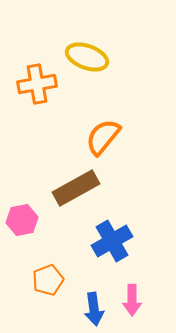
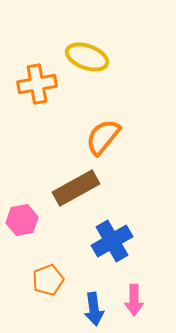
pink arrow: moved 2 px right
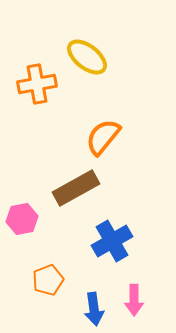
yellow ellipse: rotated 18 degrees clockwise
pink hexagon: moved 1 px up
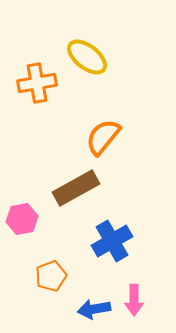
orange cross: moved 1 px up
orange pentagon: moved 3 px right, 4 px up
blue arrow: rotated 88 degrees clockwise
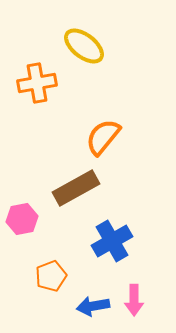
yellow ellipse: moved 3 px left, 11 px up
blue arrow: moved 1 px left, 3 px up
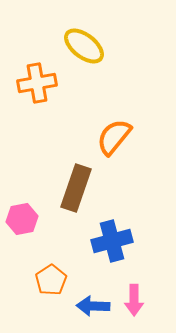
orange semicircle: moved 11 px right
brown rectangle: rotated 42 degrees counterclockwise
blue cross: rotated 15 degrees clockwise
orange pentagon: moved 4 px down; rotated 12 degrees counterclockwise
blue arrow: rotated 12 degrees clockwise
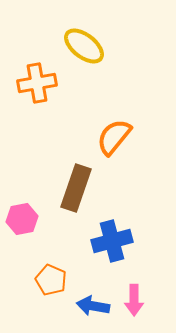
orange pentagon: rotated 16 degrees counterclockwise
blue arrow: rotated 8 degrees clockwise
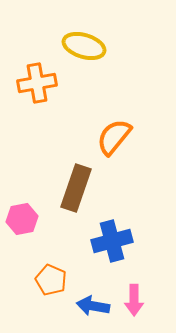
yellow ellipse: rotated 21 degrees counterclockwise
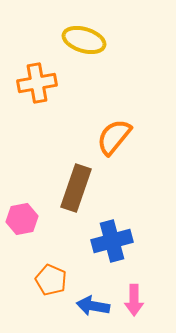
yellow ellipse: moved 6 px up
